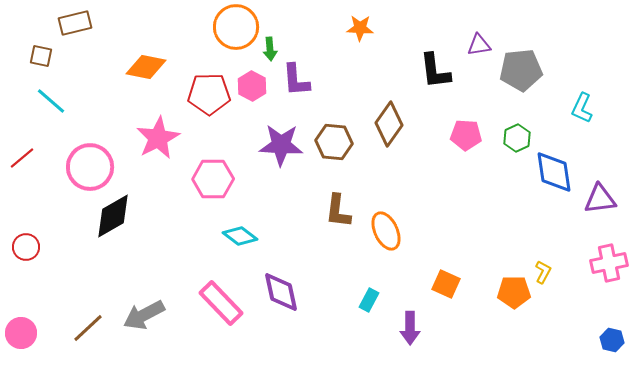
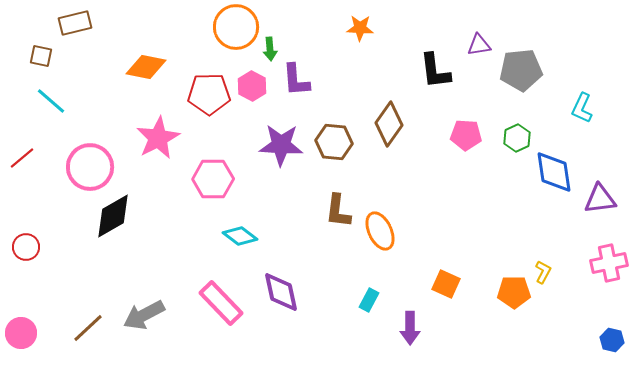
orange ellipse at (386, 231): moved 6 px left
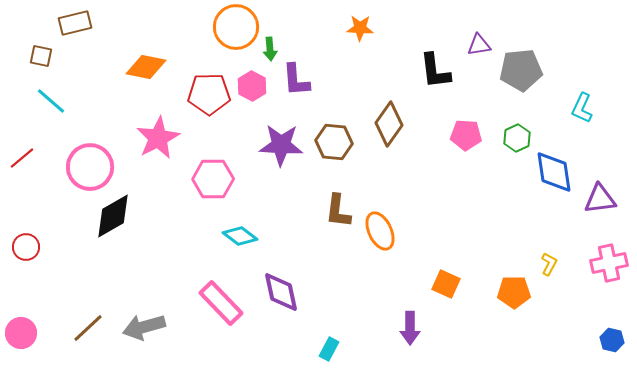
yellow L-shape at (543, 272): moved 6 px right, 8 px up
cyan rectangle at (369, 300): moved 40 px left, 49 px down
gray arrow at (144, 315): moved 12 px down; rotated 12 degrees clockwise
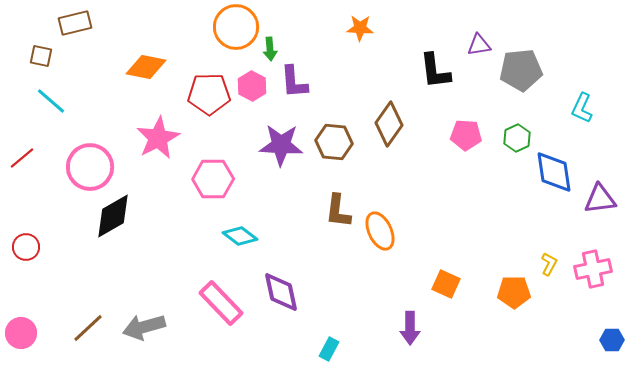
purple L-shape at (296, 80): moved 2 px left, 2 px down
pink cross at (609, 263): moved 16 px left, 6 px down
blue hexagon at (612, 340): rotated 15 degrees counterclockwise
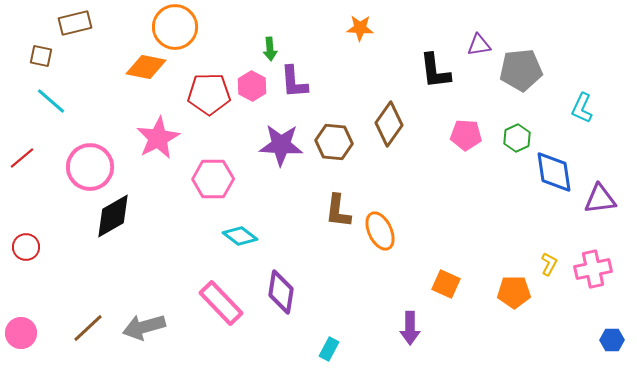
orange circle at (236, 27): moved 61 px left
purple diamond at (281, 292): rotated 21 degrees clockwise
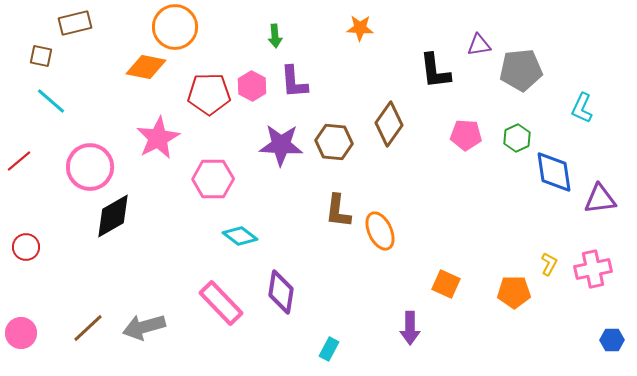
green arrow at (270, 49): moved 5 px right, 13 px up
red line at (22, 158): moved 3 px left, 3 px down
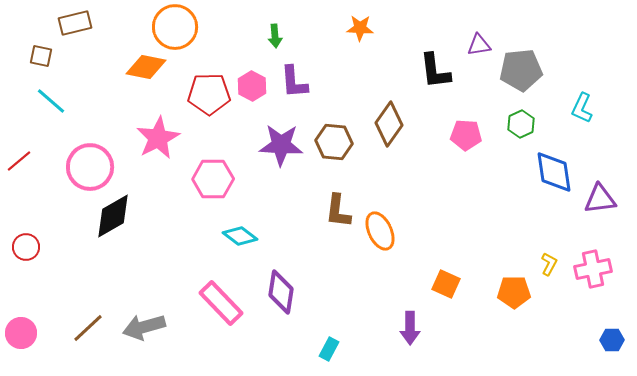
green hexagon at (517, 138): moved 4 px right, 14 px up
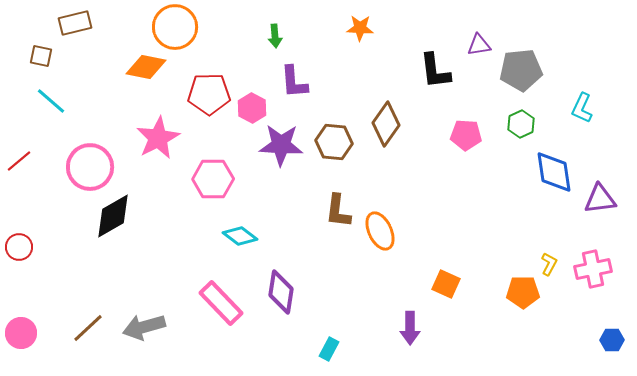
pink hexagon at (252, 86): moved 22 px down
brown diamond at (389, 124): moved 3 px left
red circle at (26, 247): moved 7 px left
orange pentagon at (514, 292): moved 9 px right
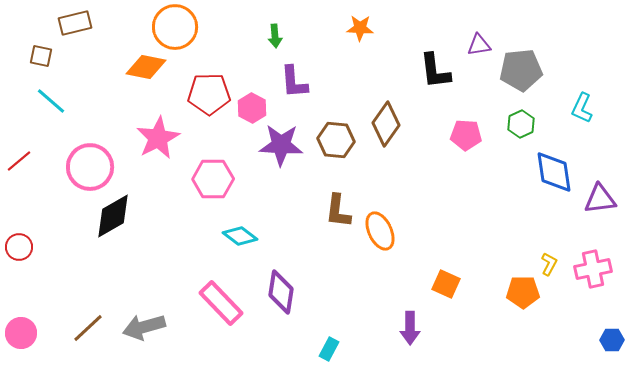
brown hexagon at (334, 142): moved 2 px right, 2 px up
